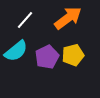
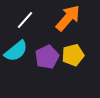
orange arrow: rotated 12 degrees counterclockwise
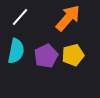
white line: moved 5 px left, 3 px up
cyan semicircle: rotated 40 degrees counterclockwise
purple pentagon: moved 1 px left, 1 px up
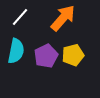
orange arrow: moved 5 px left
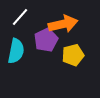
orange arrow: moved 6 px down; rotated 36 degrees clockwise
purple pentagon: moved 16 px up
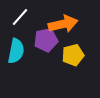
purple pentagon: rotated 15 degrees clockwise
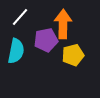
orange arrow: rotated 76 degrees counterclockwise
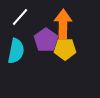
purple pentagon: rotated 25 degrees counterclockwise
yellow pentagon: moved 8 px left, 6 px up; rotated 15 degrees clockwise
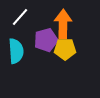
purple pentagon: rotated 20 degrees clockwise
cyan semicircle: rotated 15 degrees counterclockwise
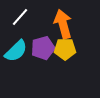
orange arrow: rotated 16 degrees counterclockwise
purple pentagon: moved 3 px left, 8 px down
cyan semicircle: rotated 50 degrees clockwise
